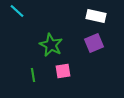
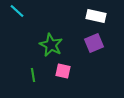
pink square: rotated 21 degrees clockwise
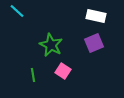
pink square: rotated 21 degrees clockwise
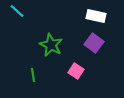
purple square: rotated 30 degrees counterclockwise
pink square: moved 13 px right
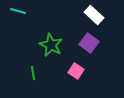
cyan line: moved 1 px right; rotated 28 degrees counterclockwise
white rectangle: moved 2 px left, 1 px up; rotated 30 degrees clockwise
purple square: moved 5 px left
green line: moved 2 px up
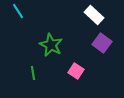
cyan line: rotated 42 degrees clockwise
purple square: moved 13 px right
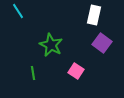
white rectangle: rotated 60 degrees clockwise
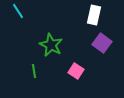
green line: moved 1 px right, 2 px up
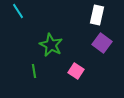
white rectangle: moved 3 px right
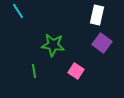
green star: moved 2 px right; rotated 20 degrees counterclockwise
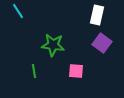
pink square: rotated 28 degrees counterclockwise
